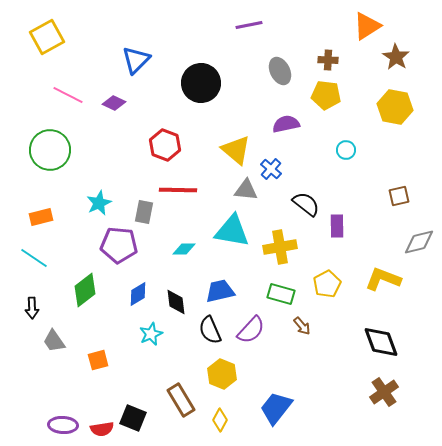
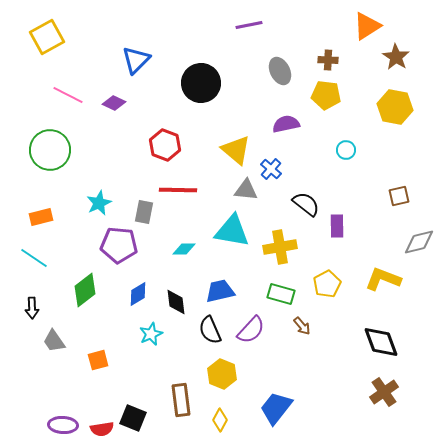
brown rectangle at (181, 400): rotated 24 degrees clockwise
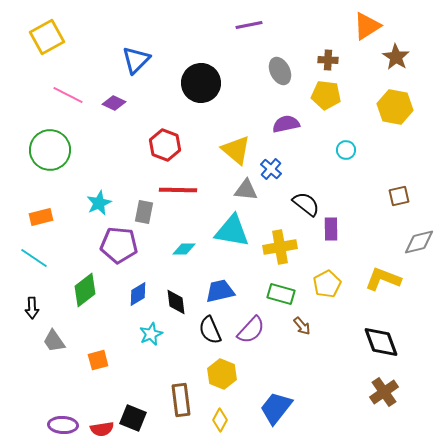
purple rectangle at (337, 226): moved 6 px left, 3 px down
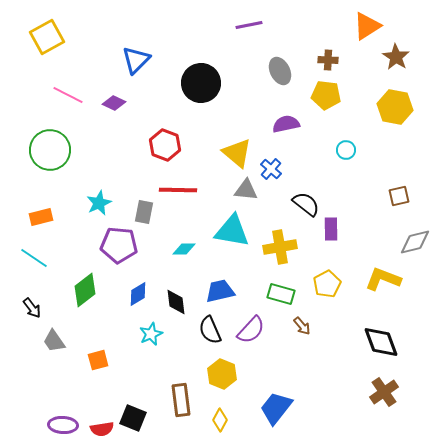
yellow triangle at (236, 150): moved 1 px right, 3 px down
gray diamond at (419, 242): moved 4 px left
black arrow at (32, 308): rotated 35 degrees counterclockwise
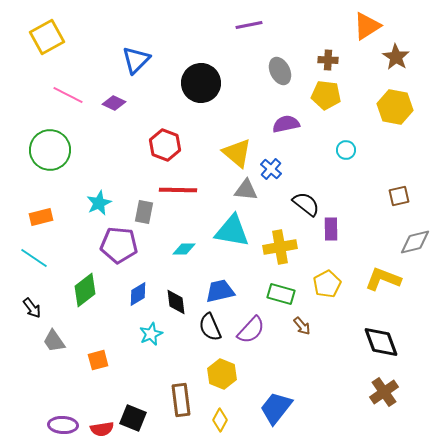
black semicircle at (210, 330): moved 3 px up
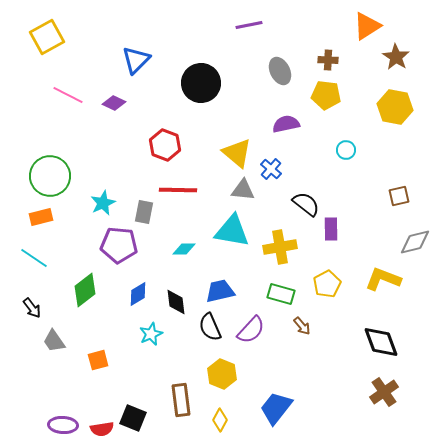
green circle at (50, 150): moved 26 px down
gray triangle at (246, 190): moved 3 px left
cyan star at (99, 203): moved 4 px right
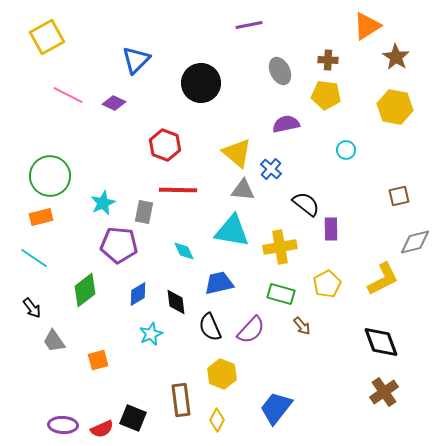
cyan diamond at (184, 249): moved 2 px down; rotated 65 degrees clockwise
yellow L-shape at (383, 279): rotated 132 degrees clockwise
blue trapezoid at (220, 291): moved 1 px left, 8 px up
yellow diamond at (220, 420): moved 3 px left
red semicircle at (102, 429): rotated 15 degrees counterclockwise
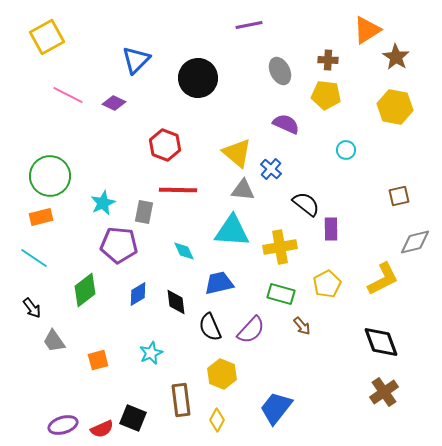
orange triangle at (367, 26): moved 4 px down
black circle at (201, 83): moved 3 px left, 5 px up
purple semicircle at (286, 124): rotated 36 degrees clockwise
cyan triangle at (232, 231): rotated 6 degrees counterclockwise
cyan star at (151, 334): moved 19 px down
purple ellipse at (63, 425): rotated 20 degrees counterclockwise
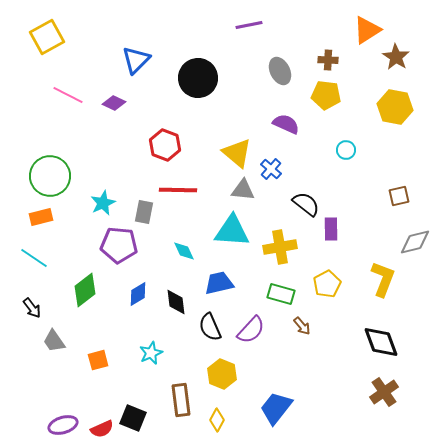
yellow L-shape at (383, 279): rotated 42 degrees counterclockwise
